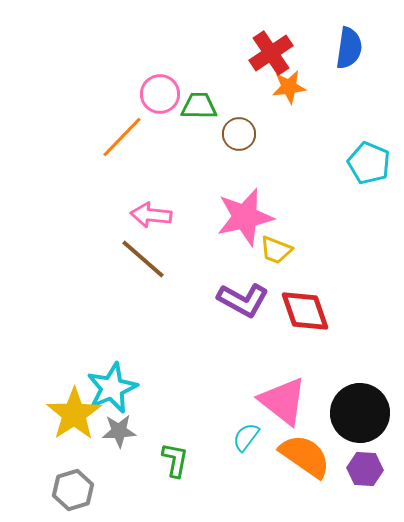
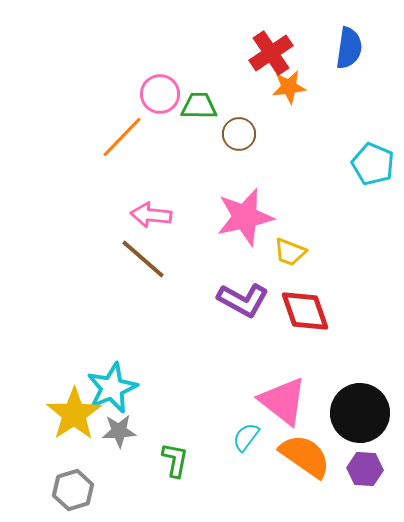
cyan pentagon: moved 4 px right, 1 px down
yellow trapezoid: moved 14 px right, 2 px down
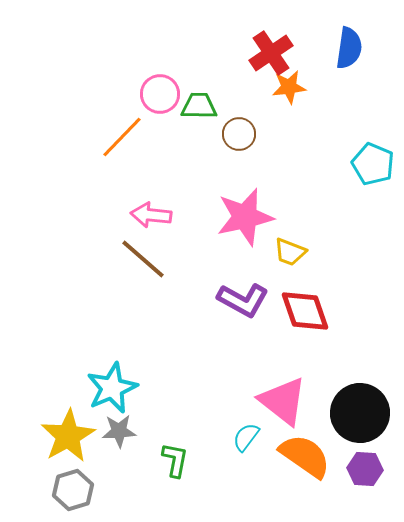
yellow star: moved 6 px left, 22 px down; rotated 4 degrees clockwise
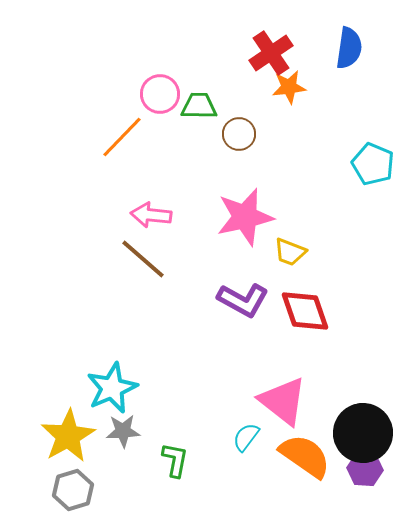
black circle: moved 3 px right, 20 px down
gray star: moved 4 px right
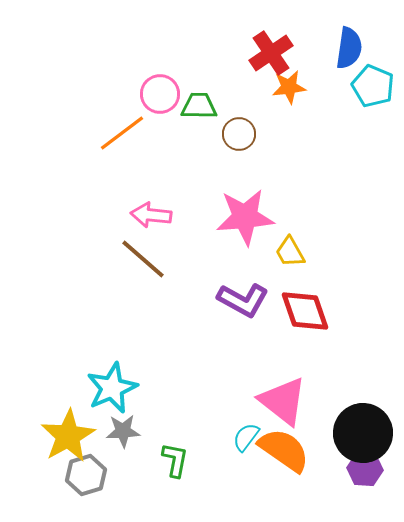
orange line: moved 4 px up; rotated 9 degrees clockwise
cyan pentagon: moved 78 px up
pink star: rotated 8 degrees clockwise
yellow trapezoid: rotated 40 degrees clockwise
orange semicircle: moved 21 px left, 6 px up
gray hexagon: moved 13 px right, 15 px up
